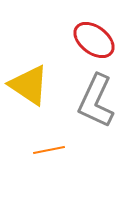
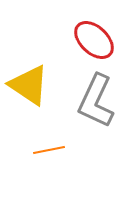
red ellipse: rotated 6 degrees clockwise
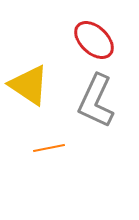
orange line: moved 2 px up
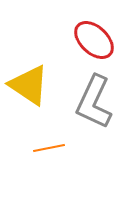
gray L-shape: moved 2 px left, 1 px down
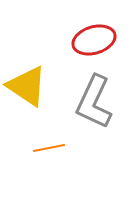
red ellipse: rotated 60 degrees counterclockwise
yellow triangle: moved 2 px left, 1 px down
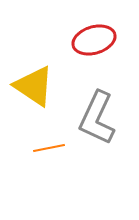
yellow triangle: moved 7 px right
gray L-shape: moved 3 px right, 16 px down
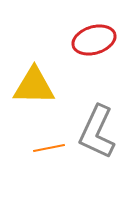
yellow triangle: rotated 33 degrees counterclockwise
gray L-shape: moved 14 px down
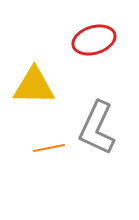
gray L-shape: moved 4 px up
